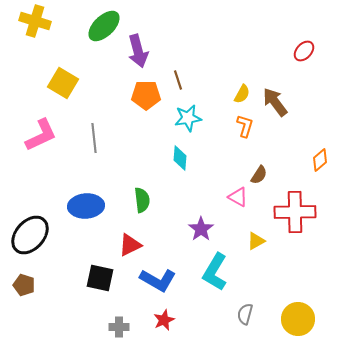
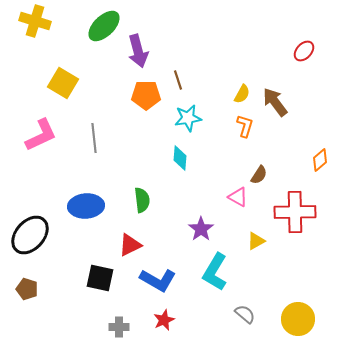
brown pentagon: moved 3 px right, 4 px down
gray semicircle: rotated 115 degrees clockwise
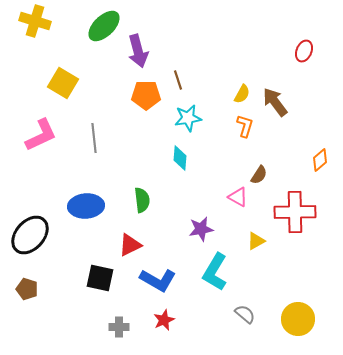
red ellipse: rotated 20 degrees counterclockwise
purple star: rotated 25 degrees clockwise
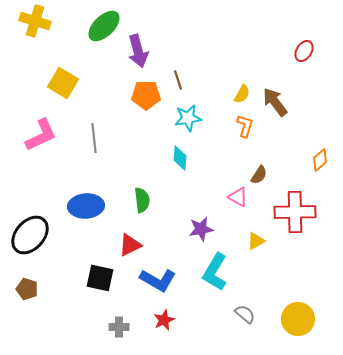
red ellipse: rotated 10 degrees clockwise
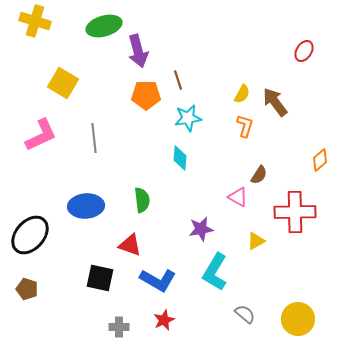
green ellipse: rotated 28 degrees clockwise
red triangle: rotated 45 degrees clockwise
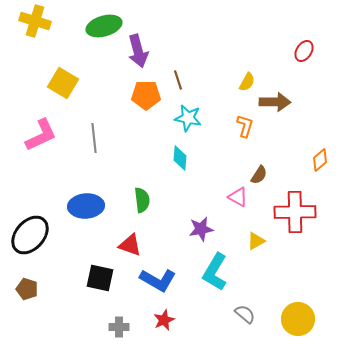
yellow semicircle: moved 5 px right, 12 px up
brown arrow: rotated 128 degrees clockwise
cyan star: rotated 20 degrees clockwise
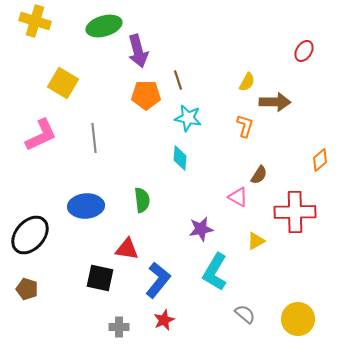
red triangle: moved 3 px left, 4 px down; rotated 10 degrees counterclockwise
blue L-shape: rotated 81 degrees counterclockwise
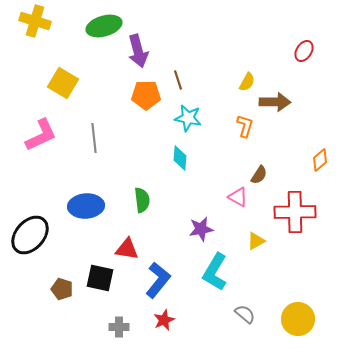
brown pentagon: moved 35 px right
